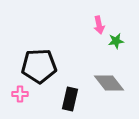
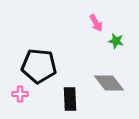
pink arrow: moved 3 px left, 2 px up; rotated 18 degrees counterclockwise
green star: rotated 21 degrees clockwise
black pentagon: rotated 8 degrees clockwise
black rectangle: rotated 15 degrees counterclockwise
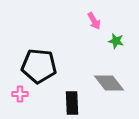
pink arrow: moved 2 px left, 2 px up
black rectangle: moved 2 px right, 4 px down
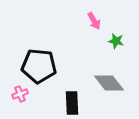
pink cross: rotated 21 degrees counterclockwise
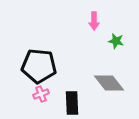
pink arrow: rotated 30 degrees clockwise
pink cross: moved 21 px right
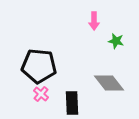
pink cross: rotated 28 degrees counterclockwise
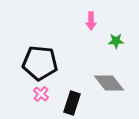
pink arrow: moved 3 px left
green star: rotated 14 degrees counterclockwise
black pentagon: moved 1 px right, 3 px up
black rectangle: rotated 20 degrees clockwise
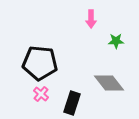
pink arrow: moved 2 px up
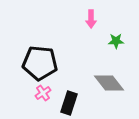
pink cross: moved 2 px right, 1 px up; rotated 14 degrees clockwise
black rectangle: moved 3 px left
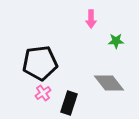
black pentagon: rotated 12 degrees counterclockwise
